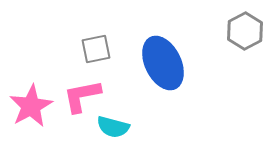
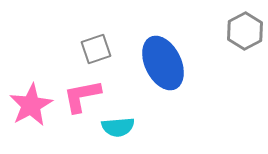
gray square: rotated 8 degrees counterclockwise
pink star: moved 1 px up
cyan semicircle: moved 5 px right; rotated 20 degrees counterclockwise
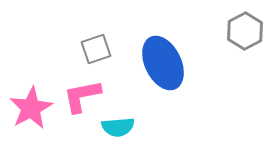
pink star: moved 3 px down
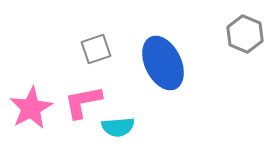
gray hexagon: moved 3 px down; rotated 9 degrees counterclockwise
pink L-shape: moved 1 px right, 6 px down
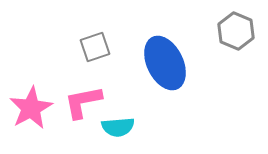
gray hexagon: moved 9 px left, 3 px up
gray square: moved 1 px left, 2 px up
blue ellipse: moved 2 px right
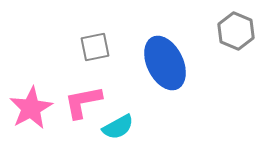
gray square: rotated 8 degrees clockwise
cyan semicircle: rotated 24 degrees counterclockwise
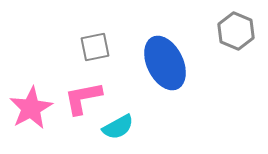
pink L-shape: moved 4 px up
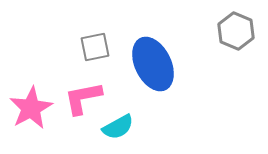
blue ellipse: moved 12 px left, 1 px down
